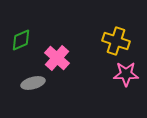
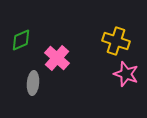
pink star: rotated 20 degrees clockwise
gray ellipse: rotated 70 degrees counterclockwise
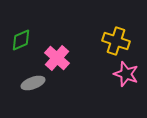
gray ellipse: rotated 65 degrees clockwise
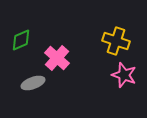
pink star: moved 2 px left, 1 px down
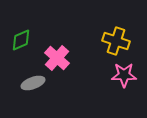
pink star: rotated 20 degrees counterclockwise
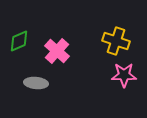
green diamond: moved 2 px left, 1 px down
pink cross: moved 7 px up
gray ellipse: moved 3 px right; rotated 25 degrees clockwise
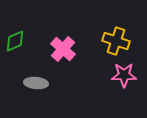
green diamond: moved 4 px left
pink cross: moved 6 px right, 2 px up
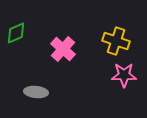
green diamond: moved 1 px right, 8 px up
gray ellipse: moved 9 px down
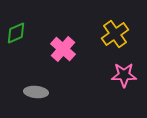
yellow cross: moved 1 px left, 7 px up; rotated 36 degrees clockwise
